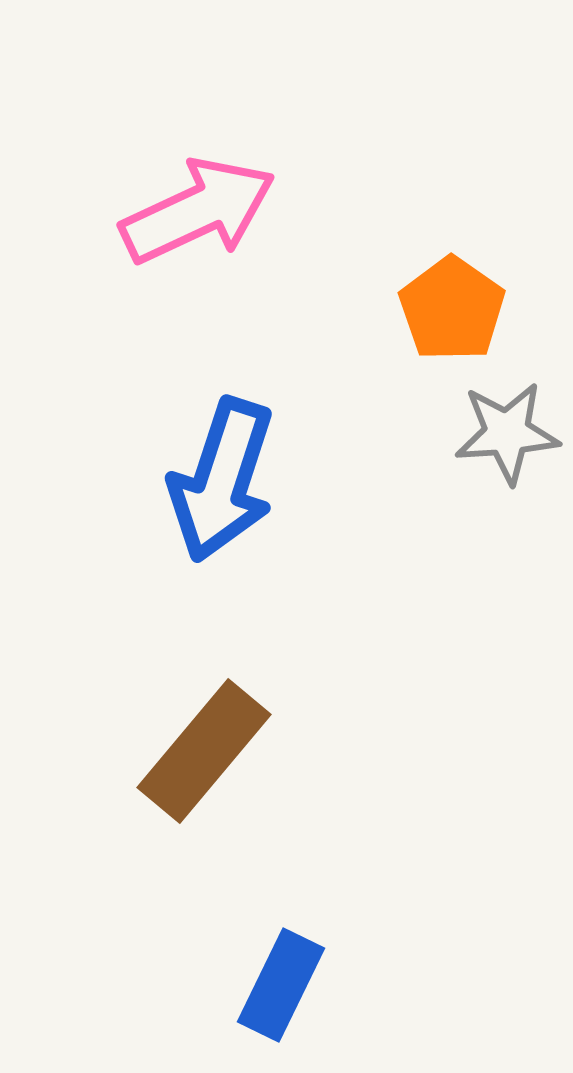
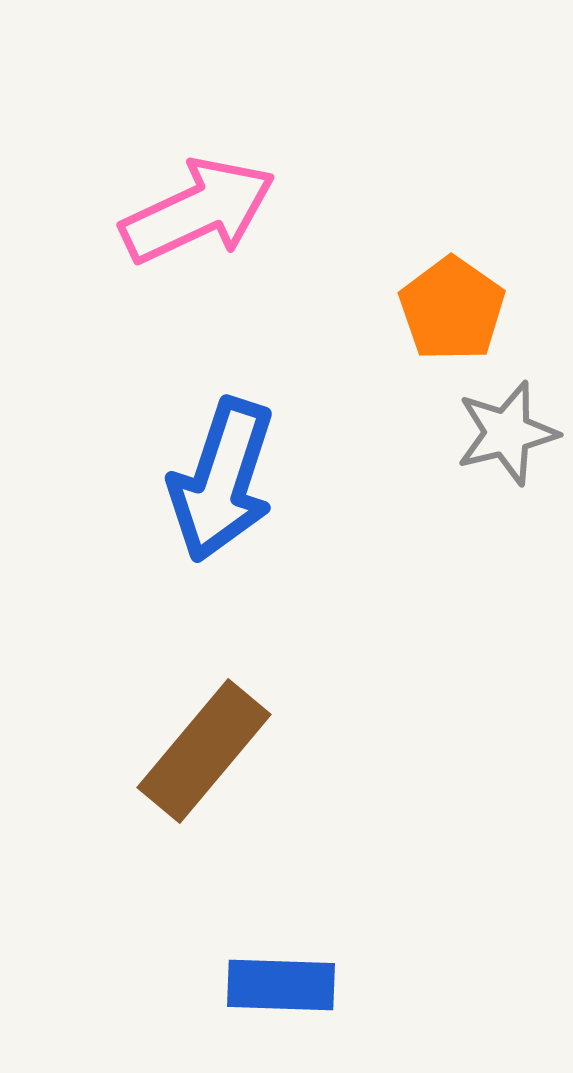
gray star: rotated 10 degrees counterclockwise
blue rectangle: rotated 66 degrees clockwise
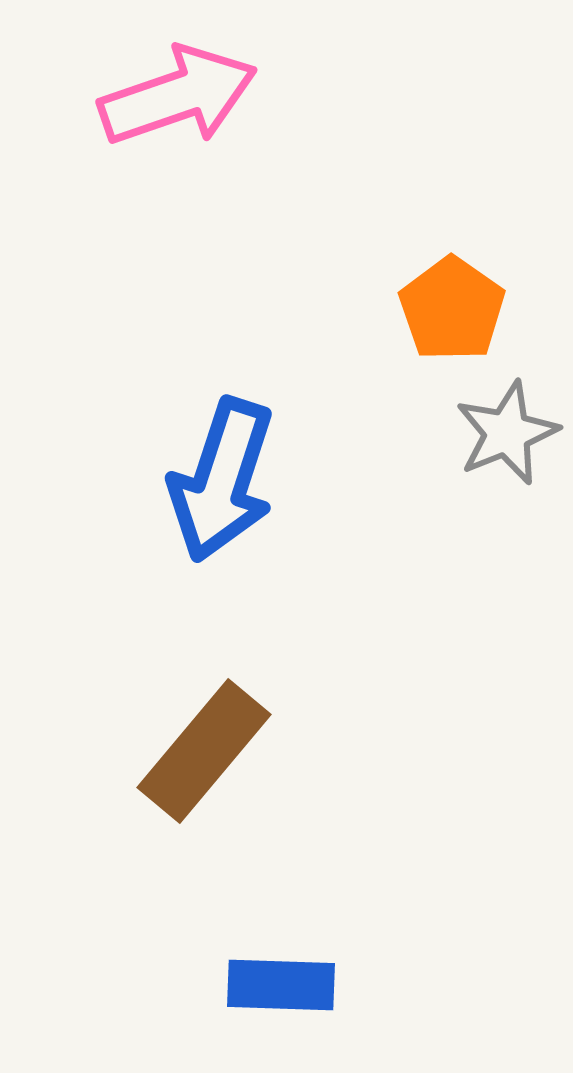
pink arrow: moved 20 px left, 115 px up; rotated 6 degrees clockwise
gray star: rotated 8 degrees counterclockwise
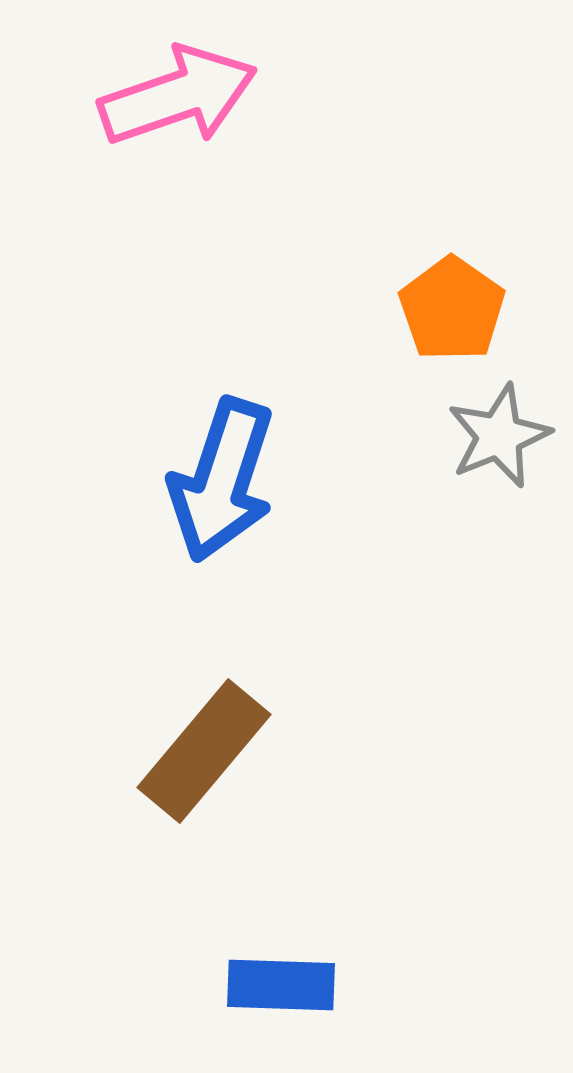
gray star: moved 8 px left, 3 px down
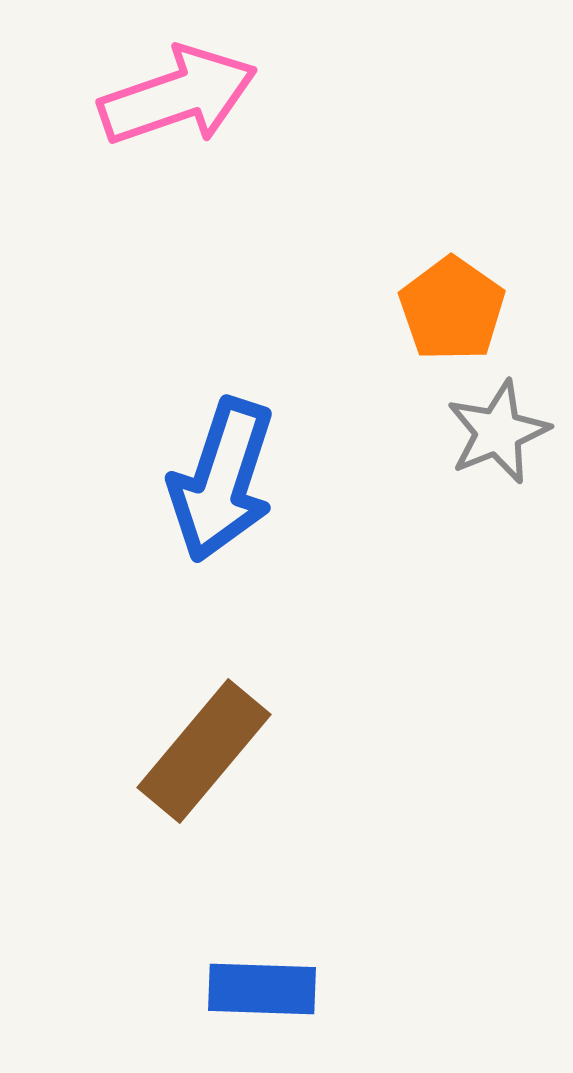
gray star: moved 1 px left, 4 px up
blue rectangle: moved 19 px left, 4 px down
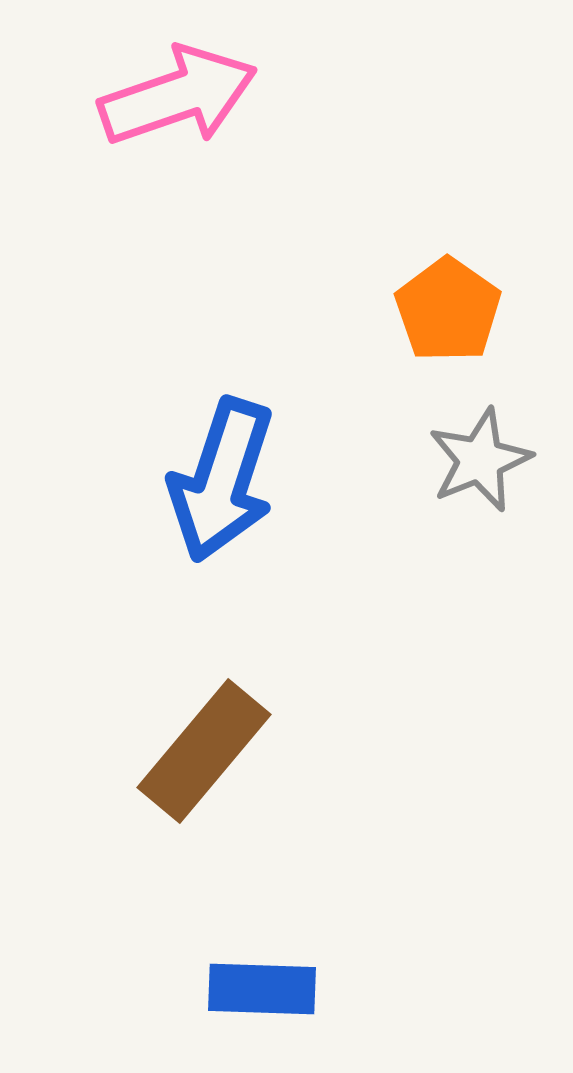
orange pentagon: moved 4 px left, 1 px down
gray star: moved 18 px left, 28 px down
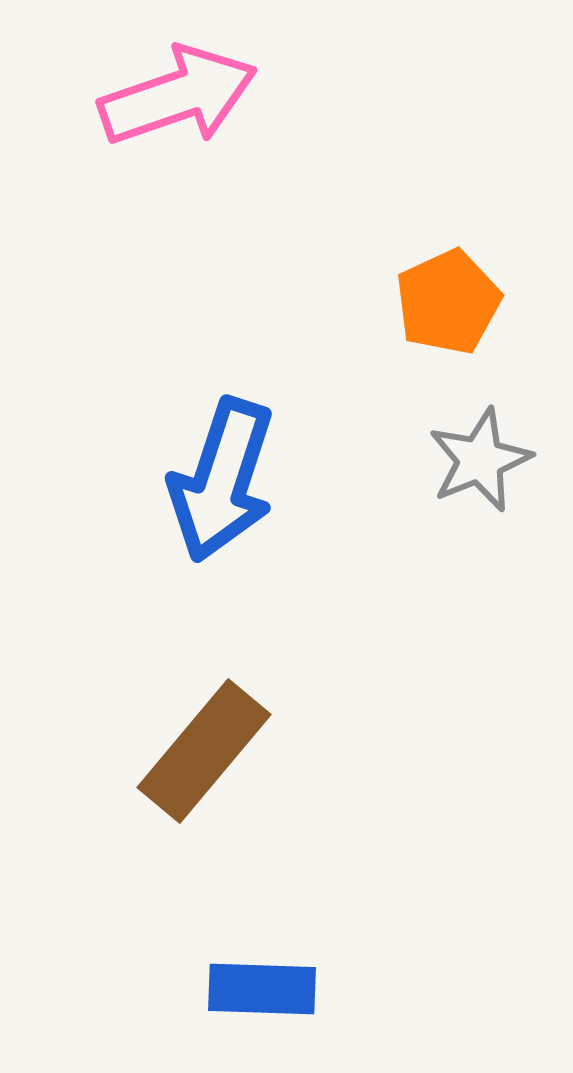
orange pentagon: moved 8 px up; rotated 12 degrees clockwise
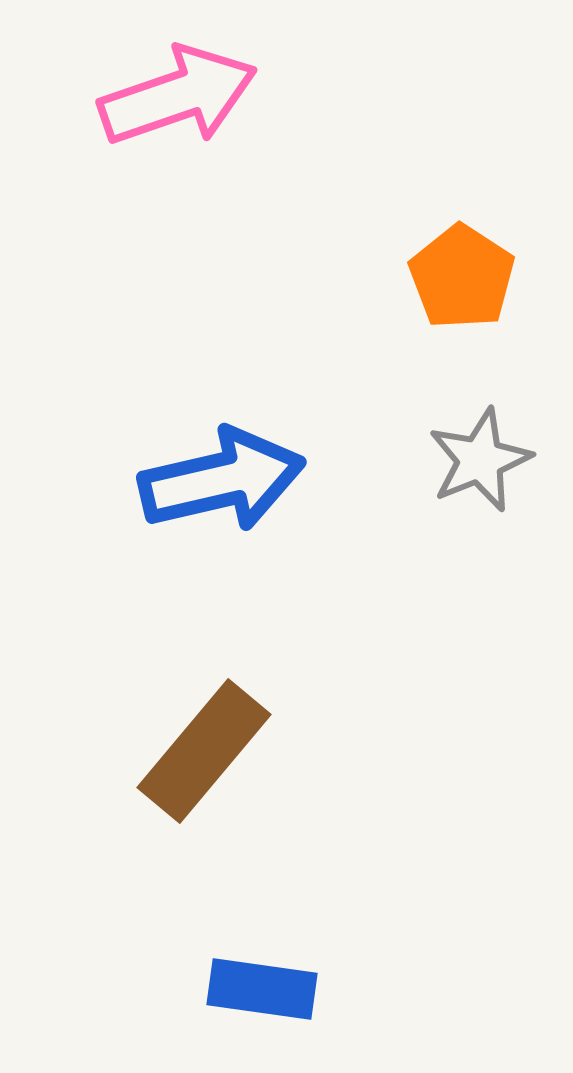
orange pentagon: moved 14 px right, 25 px up; rotated 14 degrees counterclockwise
blue arrow: rotated 121 degrees counterclockwise
blue rectangle: rotated 6 degrees clockwise
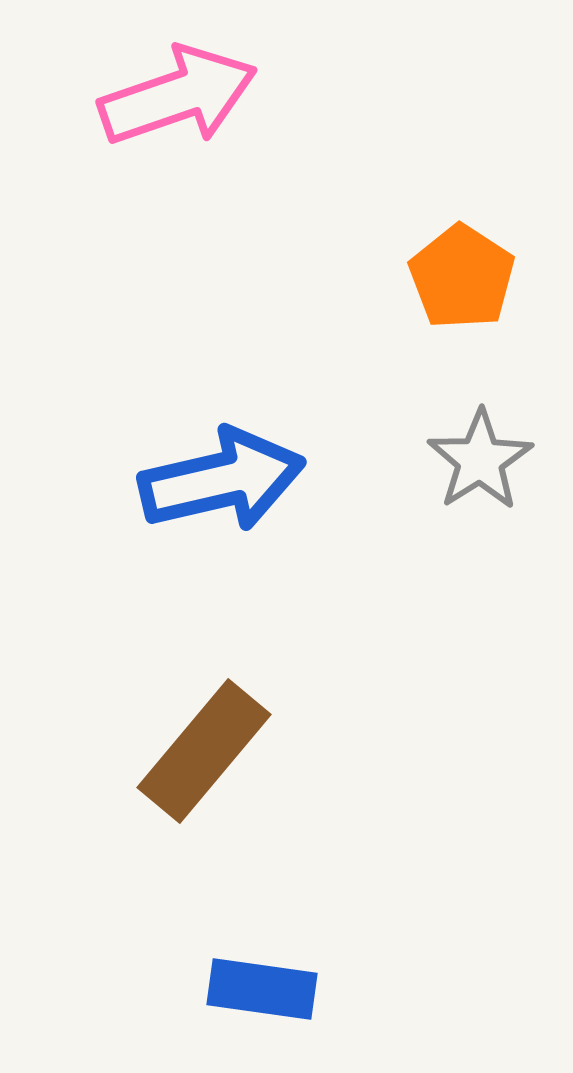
gray star: rotated 10 degrees counterclockwise
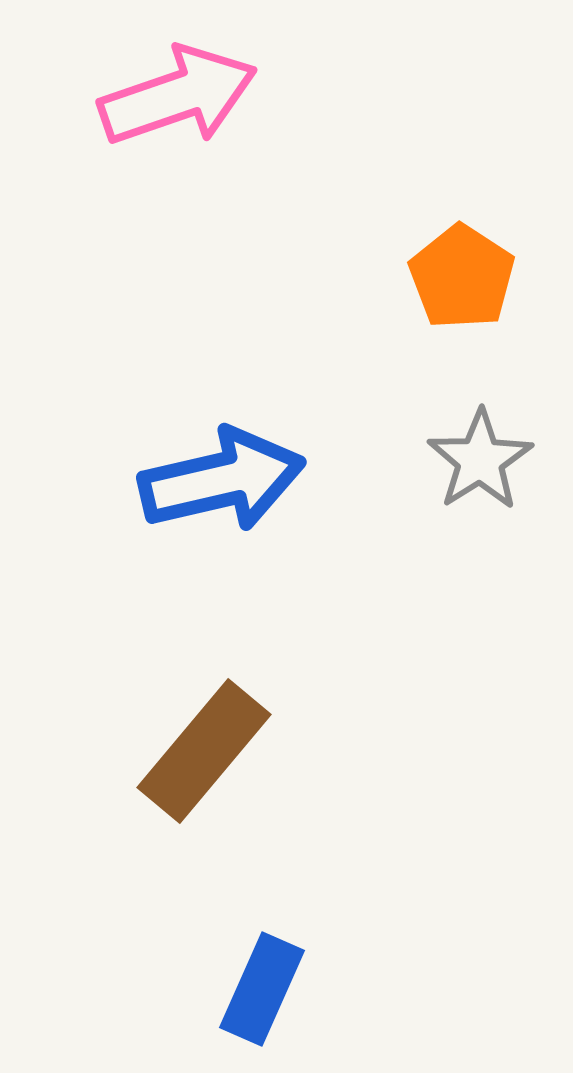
blue rectangle: rotated 74 degrees counterclockwise
